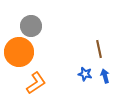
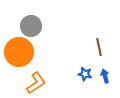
brown line: moved 2 px up
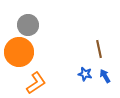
gray circle: moved 3 px left, 1 px up
brown line: moved 2 px down
blue arrow: rotated 16 degrees counterclockwise
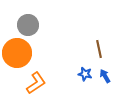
orange circle: moved 2 px left, 1 px down
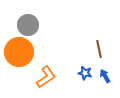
orange circle: moved 2 px right, 1 px up
blue star: moved 1 px up
orange L-shape: moved 10 px right, 6 px up
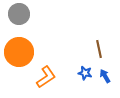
gray circle: moved 9 px left, 11 px up
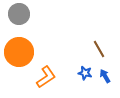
brown line: rotated 18 degrees counterclockwise
